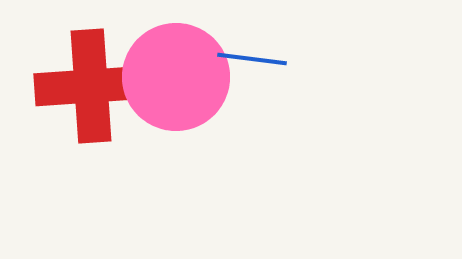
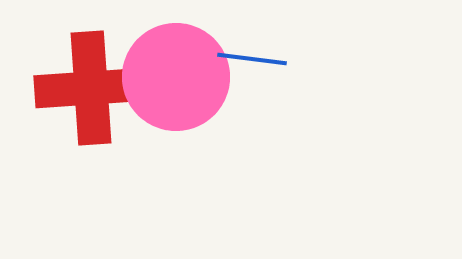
red cross: moved 2 px down
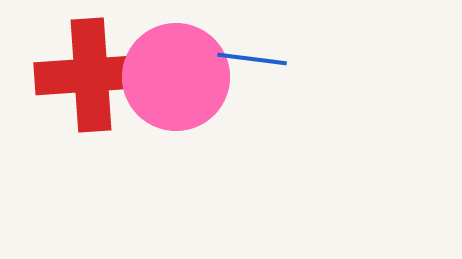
red cross: moved 13 px up
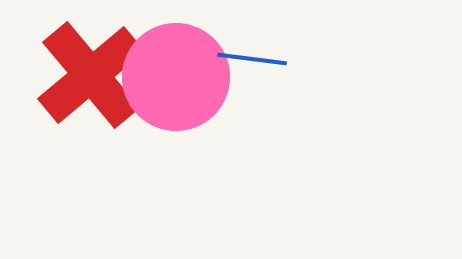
red cross: rotated 36 degrees counterclockwise
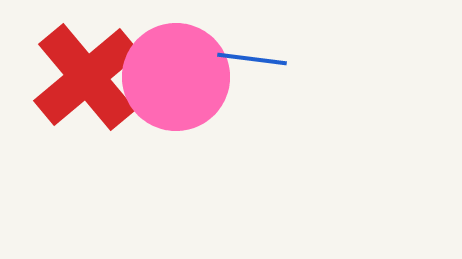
red cross: moved 4 px left, 2 px down
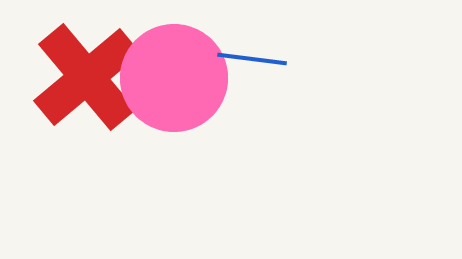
pink circle: moved 2 px left, 1 px down
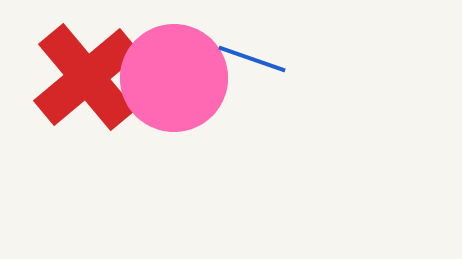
blue line: rotated 12 degrees clockwise
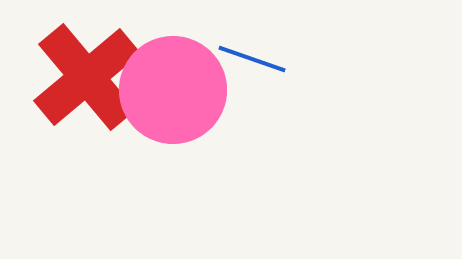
pink circle: moved 1 px left, 12 px down
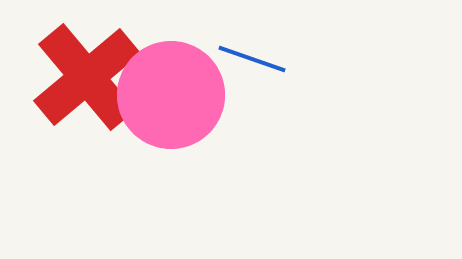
pink circle: moved 2 px left, 5 px down
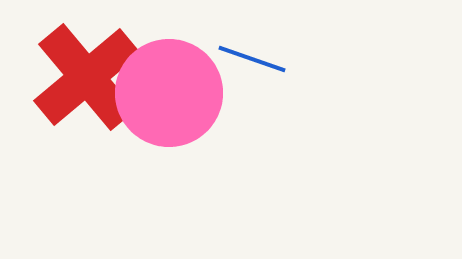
pink circle: moved 2 px left, 2 px up
